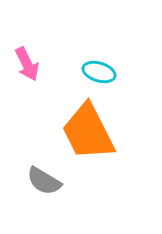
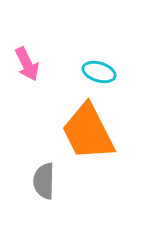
gray semicircle: rotated 60 degrees clockwise
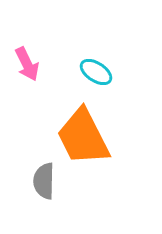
cyan ellipse: moved 3 px left; rotated 16 degrees clockwise
orange trapezoid: moved 5 px left, 5 px down
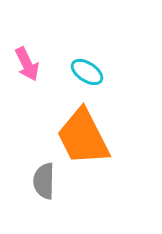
cyan ellipse: moved 9 px left
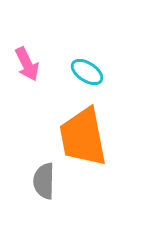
orange trapezoid: rotated 16 degrees clockwise
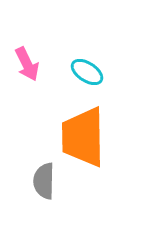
orange trapezoid: rotated 10 degrees clockwise
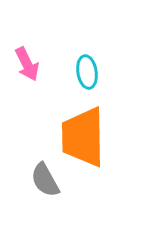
cyan ellipse: rotated 48 degrees clockwise
gray semicircle: moved 1 px right, 1 px up; rotated 30 degrees counterclockwise
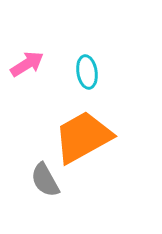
pink arrow: rotated 96 degrees counterclockwise
orange trapezoid: rotated 62 degrees clockwise
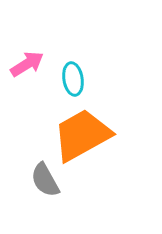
cyan ellipse: moved 14 px left, 7 px down
orange trapezoid: moved 1 px left, 2 px up
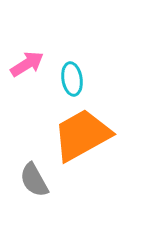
cyan ellipse: moved 1 px left
gray semicircle: moved 11 px left
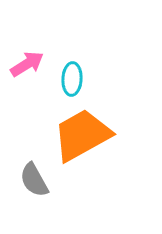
cyan ellipse: rotated 12 degrees clockwise
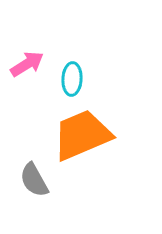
orange trapezoid: rotated 6 degrees clockwise
